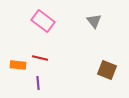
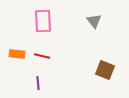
pink rectangle: rotated 50 degrees clockwise
red line: moved 2 px right, 2 px up
orange rectangle: moved 1 px left, 11 px up
brown square: moved 2 px left
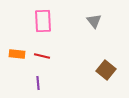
brown square: moved 1 px right; rotated 18 degrees clockwise
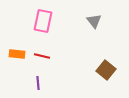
pink rectangle: rotated 15 degrees clockwise
